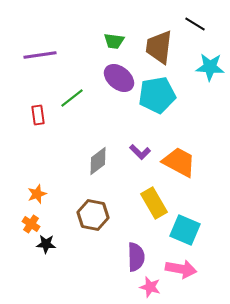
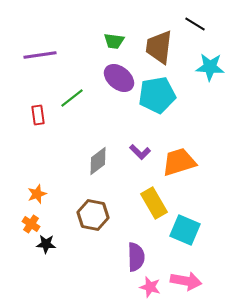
orange trapezoid: rotated 45 degrees counterclockwise
pink arrow: moved 5 px right, 12 px down
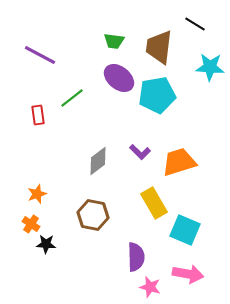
purple line: rotated 36 degrees clockwise
pink arrow: moved 2 px right, 7 px up
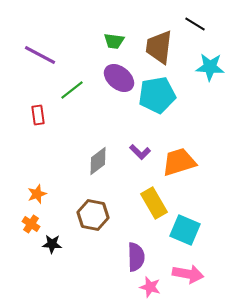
green line: moved 8 px up
black star: moved 6 px right
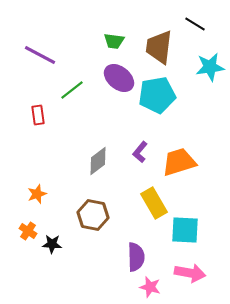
cyan star: rotated 12 degrees counterclockwise
purple L-shape: rotated 85 degrees clockwise
orange cross: moved 3 px left, 7 px down
cyan square: rotated 20 degrees counterclockwise
pink arrow: moved 2 px right, 1 px up
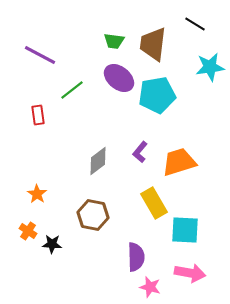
brown trapezoid: moved 6 px left, 3 px up
orange star: rotated 18 degrees counterclockwise
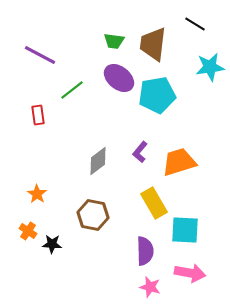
purple semicircle: moved 9 px right, 6 px up
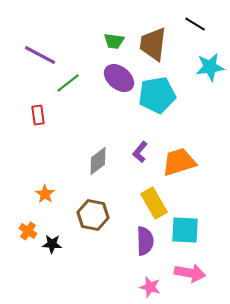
green line: moved 4 px left, 7 px up
orange star: moved 8 px right
purple semicircle: moved 10 px up
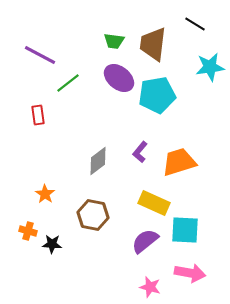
yellow rectangle: rotated 36 degrees counterclockwise
orange cross: rotated 18 degrees counterclockwise
purple semicircle: rotated 128 degrees counterclockwise
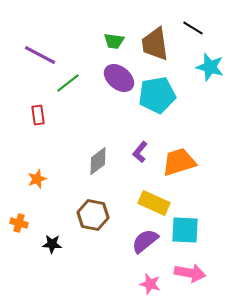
black line: moved 2 px left, 4 px down
brown trapezoid: moved 2 px right; rotated 15 degrees counterclockwise
cyan star: rotated 24 degrees clockwise
orange star: moved 8 px left, 15 px up; rotated 18 degrees clockwise
orange cross: moved 9 px left, 8 px up
pink star: moved 3 px up
